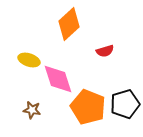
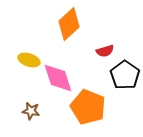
pink diamond: moved 1 px up
black pentagon: moved 29 px up; rotated 20 degrees counterclockwise
brown star: moved 1 px left, 1 px down
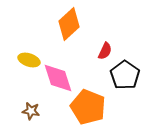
red semicircle: rotated 48 degrees counterclockwise
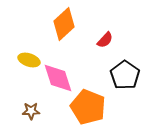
orange diamond: moved 5 px left
red semicircle: moved 11 px up; rotated 18 degrees clockwise
brown star: rotated 12 degrees counterclockwise
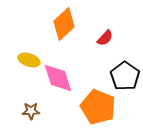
red semicircle: moved 2 px up
black pentagon: moved 1 px down
orange pentagon: moved 10 px right
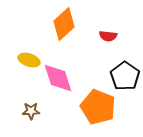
red semicircle: moved 3 px right, 2 px up; rotated 54 degrees clockwise
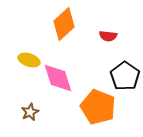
brown star: moved 1 px left, 1 px down; rotated 24 degrees counterclockwise
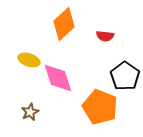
red semicircle: moved 3 px left
orange pentagon: moved 2 px right
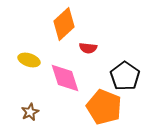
red semicircle: moved 17 px left, 12 px down
pink diamond: moved 7 px right
orange pentagon: moved 4 px right
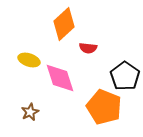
pink diamond: moved 5 px left
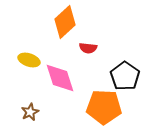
orange diamond: moved 1 px right, 2 px up
orange pentagon: rotated 20 degrees counterclockwise
